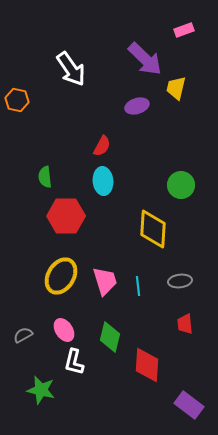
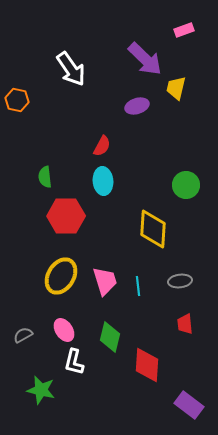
green circle: moved 5 px right
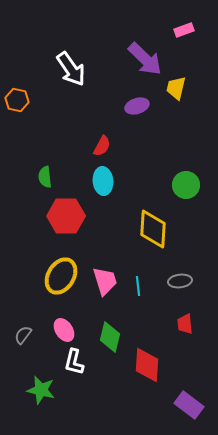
gray semicircle: rotated 24 degrees counterclockwise
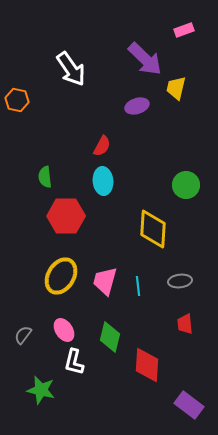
pink trapezoid: rotated 148 degrees counterclockwise
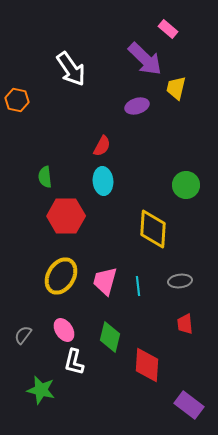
pink rectangle: moved 16 px left, 1 px up; rotated 60 degrees clockwise
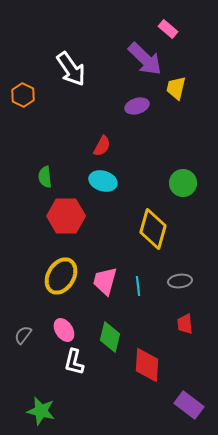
orange hexagon: moved 6 px right, 5 px up; rotated 15 degrees clockwise
cyan ellipse: rotated 68 degrees counterclockwise
green circle: moved 3 px left, 2 px up
yellow diamond: rotated 12 degrees clockwise
green star: moved 21 px down
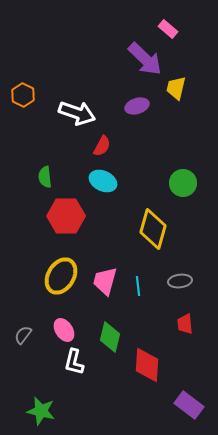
white arrow: moved 6 px right, 44 px down; rotated 36 degrees counterclockwise
cyan ellipse: rotated 8 degrees clockwise
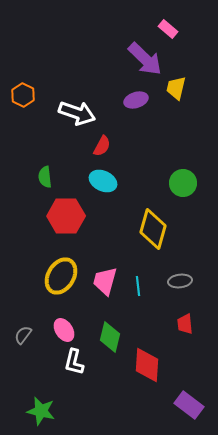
purple ellipse: moved 1 px left, 6 px up
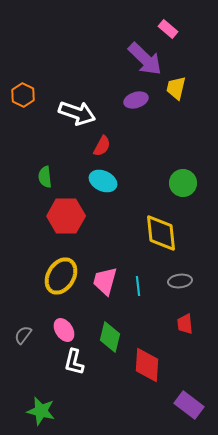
yellow diamond: moved 8 px right, 4 px down; rotated 21 degrees counterclockwise
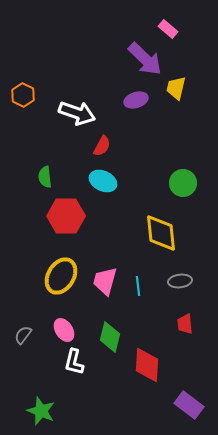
green star: rotated 8 degrees clockwise
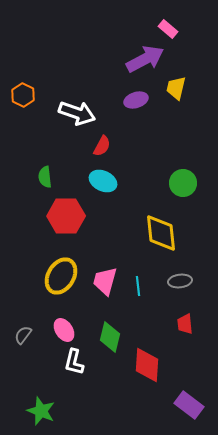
purple arrow: rotated 72 degrees counterclockwise
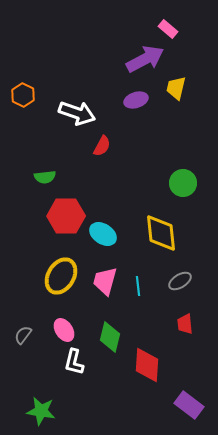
green semicircle: rotated 90 degrees counterclockwise
cyan ellipse: moved 53 px down; rotated 8 degrees clockwise
gray ellipse: rotated 25 degrees counterclockwise
green star: rotated 12 degrees counterclockwise
